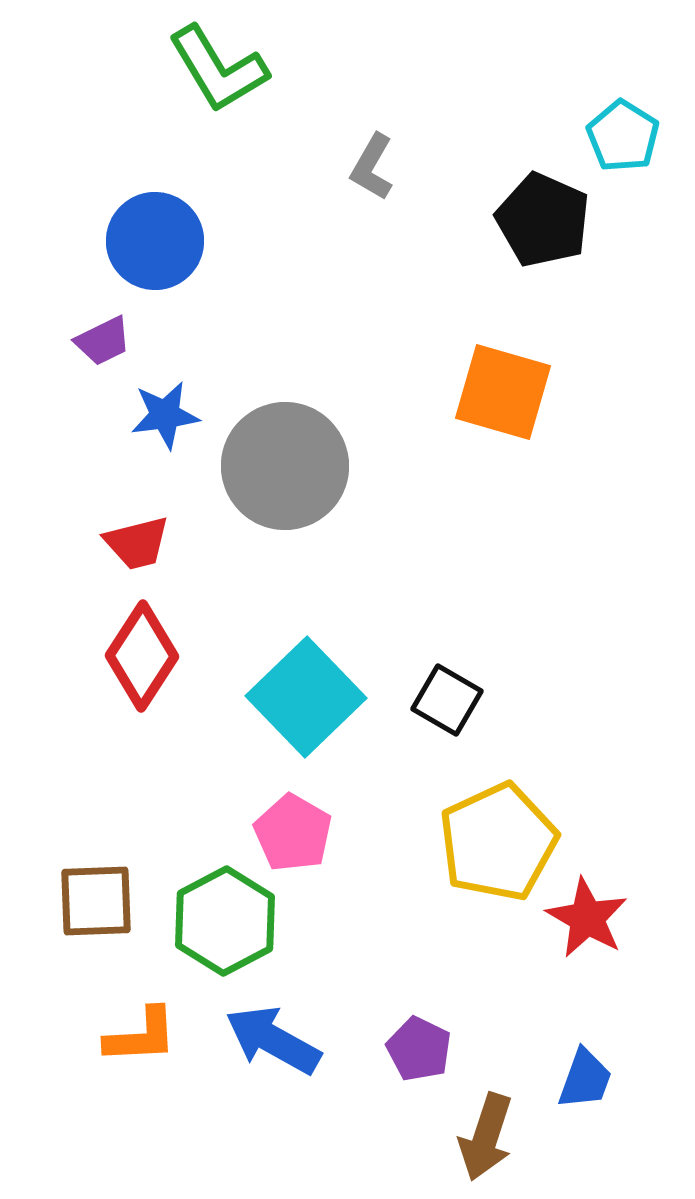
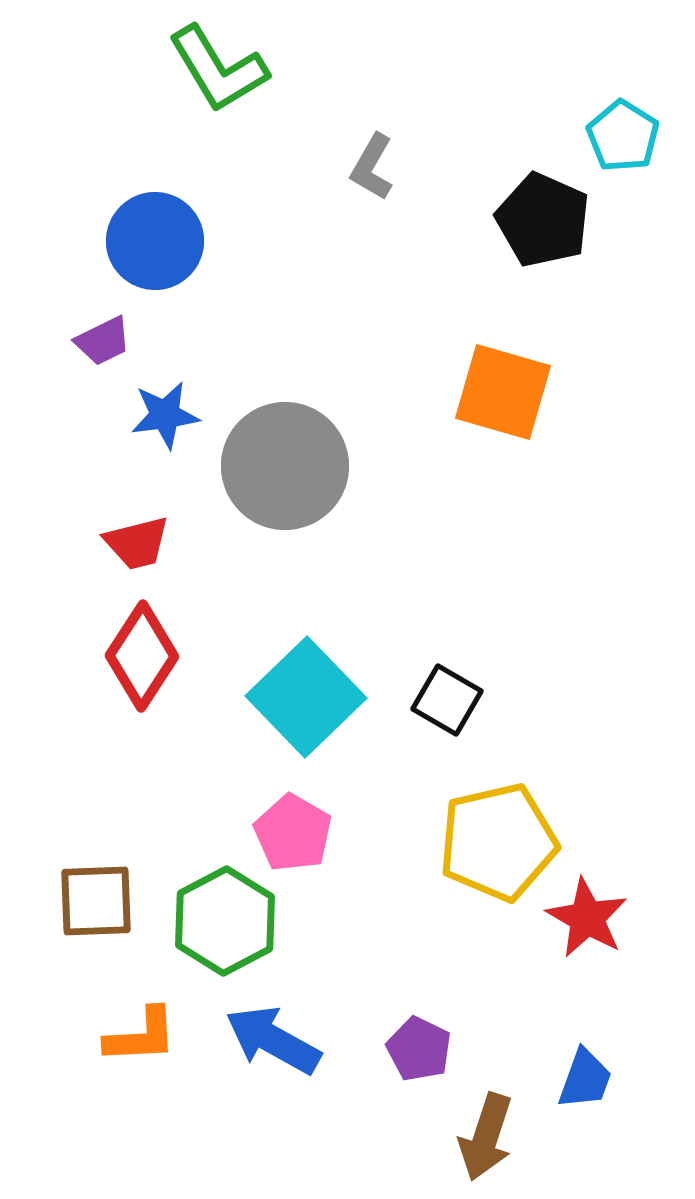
yellow pentagon: rotated 12 degrees clockwise
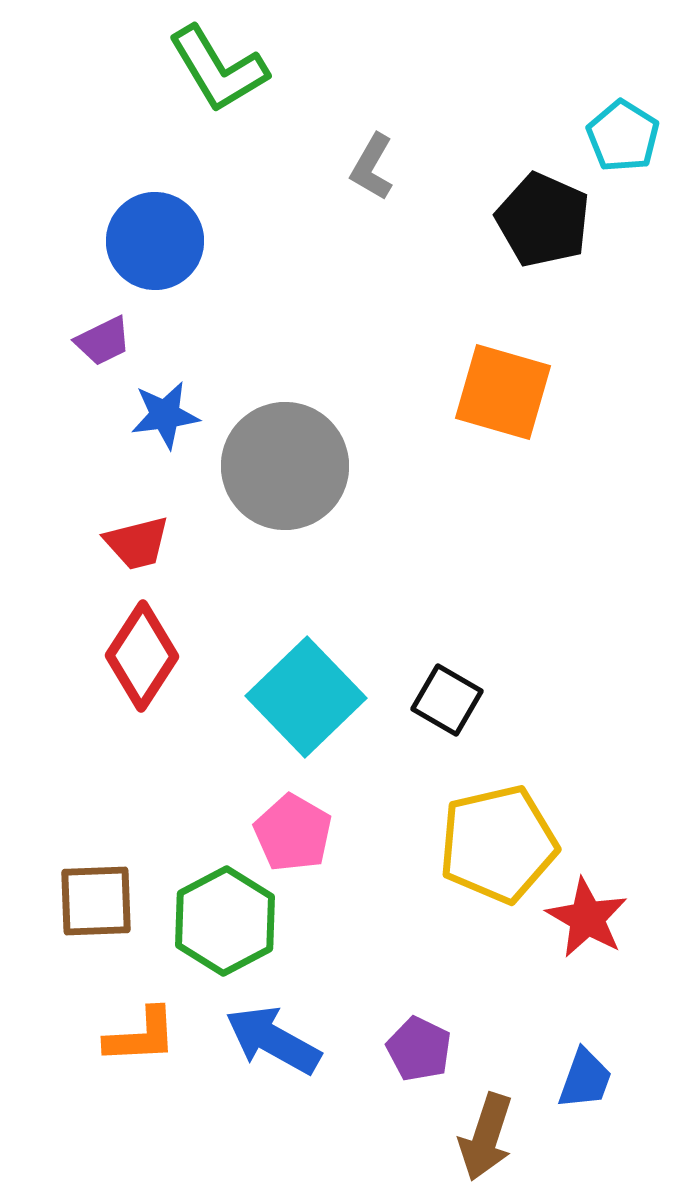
yellow pentagon: moved 2 px down
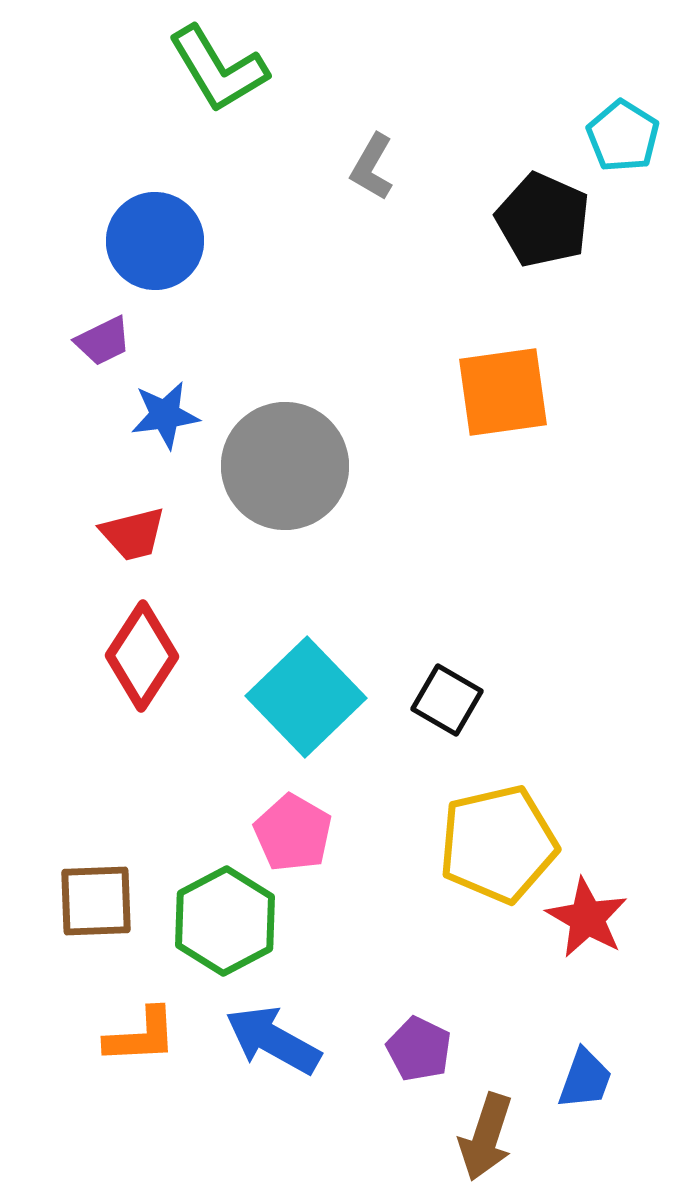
orange square: rotated 24 degrees counterclockwise
red trapezoid: moved 4 px left, 9 px up
